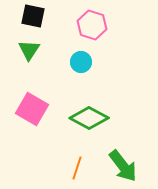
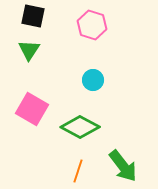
cyan circle: moved 12 px right, 18 px down
green diamond: moved 9 px left, 9 px down
orange line: moved 1 px right, 3 px down
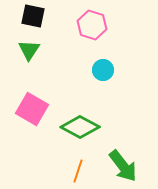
cyan circle: moved 10 px right, 10 px up
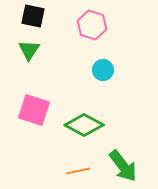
pink square: moved 2 px right, 1 px down; rotated 12 degrees counterclockwise
green diamond: moved 4 px right, 2 px up
orange line: rotated 60 degrees clockwise
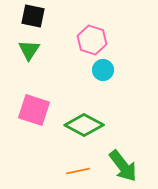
pink hexagon: moved 15 px down
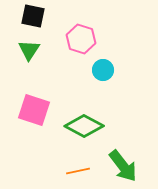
pink hexagon: moved 11 px left, 1 px up
green diamond: moved 1 px down
